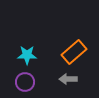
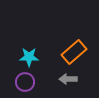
cyan star: moved 2 px right, 2 px down
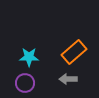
purple circle: moved 1 px down
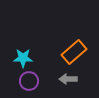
cyan star: moved 6 px left, 1 px down
purple circle: moved 4 px right, 2 px up
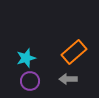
cyan star: moved 3 px right; rotated 18 degrees counterclockwise
purple circle: moved 1 px right
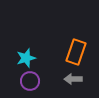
orange rectangle: moved 2 px right; rotated 30 degrees counterclockwise
gray arrow: moved 5 px right
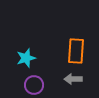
orange rectangle: moved 1 px up; rotated 15 degrees counterclockwise
purple circle: moved 4 px right, 4 px down
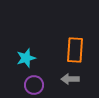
orange rectangle: moved 1 px left, 1 px up
gray arrow: moved 3 px left
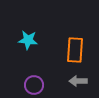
cyan star: moved 2 px right, 18 px up; rotated 24 degrees clockwise
gray arrow: moved 8 px right, 2 px down
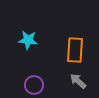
gray arrow: rotated 42 degrees clockwise
